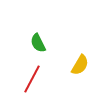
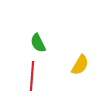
red line: moved 3 px up; rotated 24 degrees counterclockwise
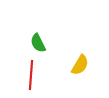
red line: moved 1 px left, 1 px up
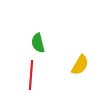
green semicircle: rotated 12 degrees clockwise
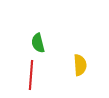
yellow semicircle: rotated 35 degrees counterclockwise
